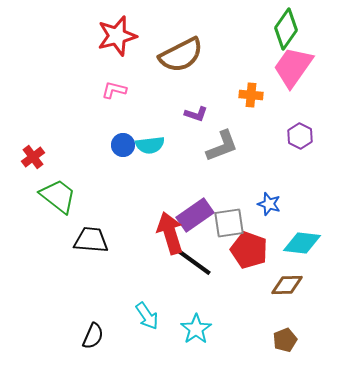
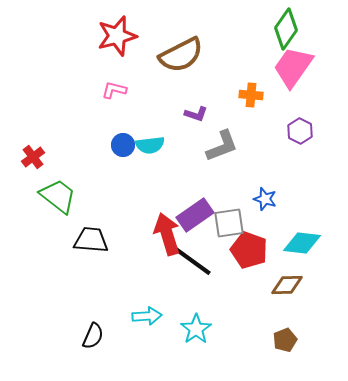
purple hexagon: moved 5 px up
blue star: moved 4 px left, 5 px up
red arrow: moved 3 px left, 1 px down
cyan arrow: rotated 60 degrees counterclockwise
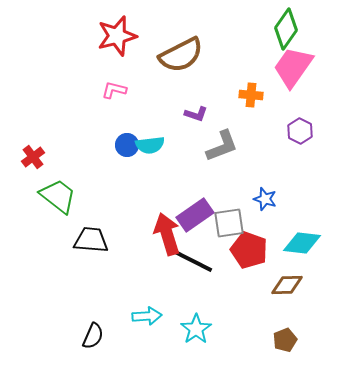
blue circle: moved 4 px right
black line: rotated 9 degrees counterclockwise
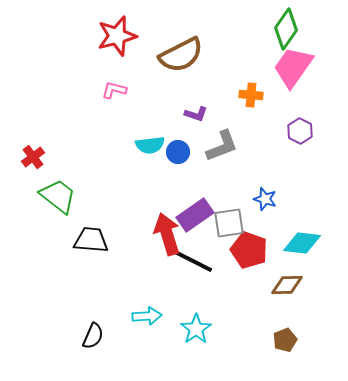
blue circle: moved 51 px right, 7 px down
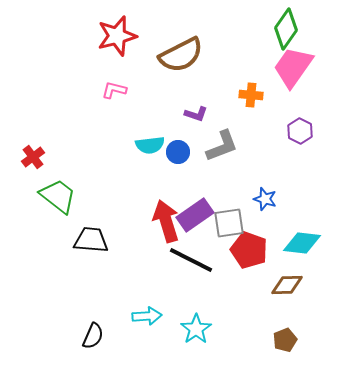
red arrow: moved 1 px left, 13 px up
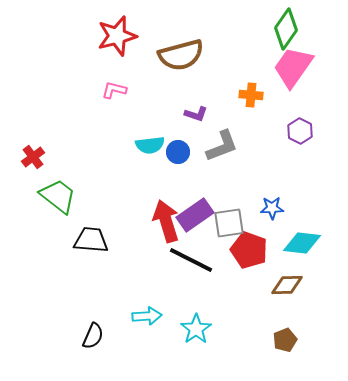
brown semicircle: rotated 12 degrees clockwise
blue star: moved 7 px right, 9 px down; rotated 20 degrees counterclockwise
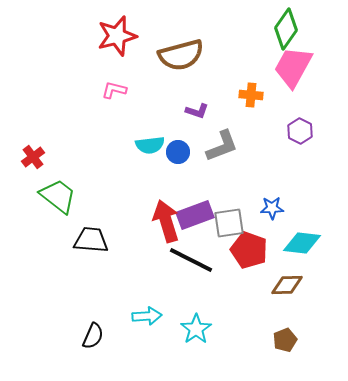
pink trapezoid: rotated 6 degrees counterclockwise
purple L-shape: moved 1 px right, 3 px up
purple rectangle: rotated 15 degrees clockwise
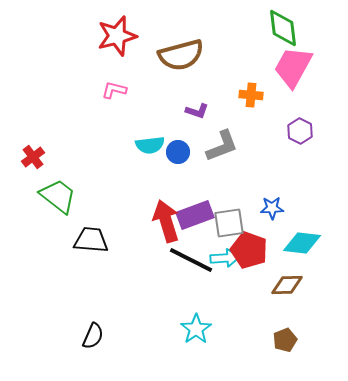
green diamond: moved 3 px left, 1 px up; rotated 42 degrees counterclockwise
cyan arrow: moved 78 px right, 58 px up
